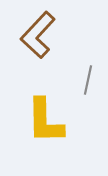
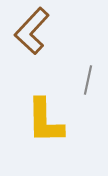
brown L-shape: moved 6 px left, 4 px up
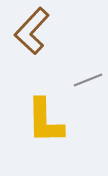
gray line: rotated 56 degrees clockwise
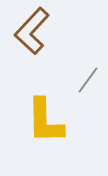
gray line: rotated 32 degrees counterclockwise
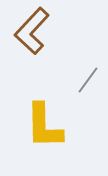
yellow L-shape: moved 1 px left, 5 px down
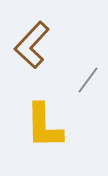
brown L-shape: moved 14 px down
